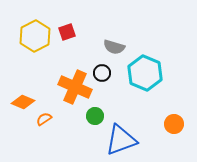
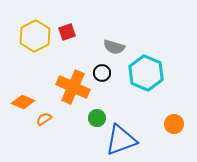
cyan hexagon: moved 1 px right
orange cross: moved 2 px left
green circle: moved 2 px right, 2 px down
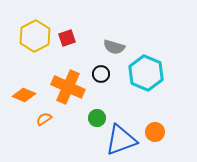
red square: moved 6 px down
black circle: moved 1 px left, 1 px down
orange cross: moved 5 px left
orange diamond: moved 1 px right, 7 px up
orange circle: moved 19 px left, 8 px down
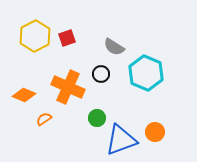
gray semicircle: rotated 15 degrees clockwise
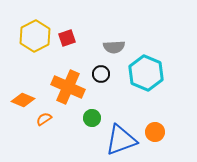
gray semicircle: rotated 35 degrees counterclockwise
orange diamond: moved 1 px left, 5 px down
green circle: moved 5 px left
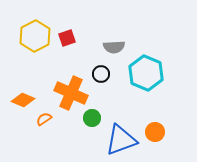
orange cross: moved 3 px right, 6 px down
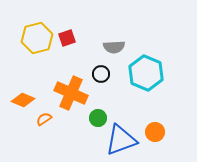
yellow hexagon: moved 2 px right, 2 px down; rotated 12 degrees clockwise
green circle: moved 6 px right
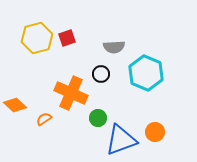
orange diamond: moved 8 px left, 5 px down; rotated 20 degrees clockwise
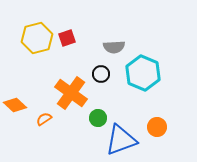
cyan hexagon: moved 3 px left
orange cross: rotated 12 degrees clockwise
orange circle: moved 2 px right, 5 px up
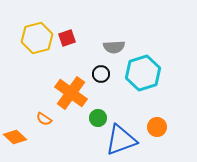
cyan hexagon: rotated 20 degrees clockwise
orange diamond: moved 32 px down
orange semicircle: rotated 112 degrees counterclockwise
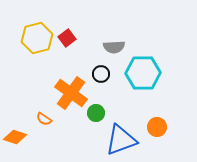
red square: rotated 18 degrees counterclockwise
cyan hexagon: rotated 16 degrees clockwise
green circle: moved 2 px left, 5 px up
orange diamond: rotated 25 degrees counterclockwise
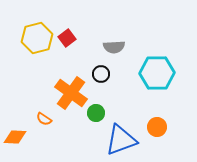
cyan hexagon: moved 14 px right
orange diamond: rotated 15 degrees counterclockwise
